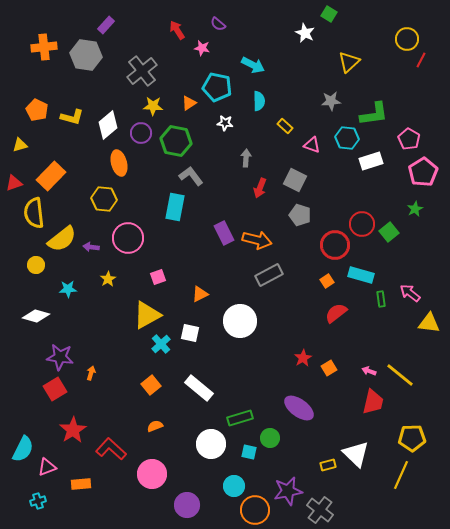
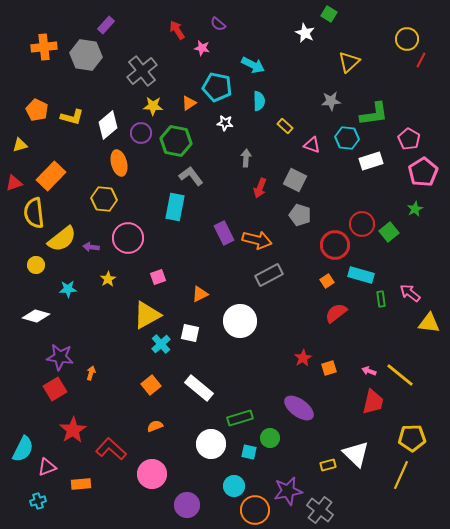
orange square at (329, 368): rotated 14 degrees clockwise
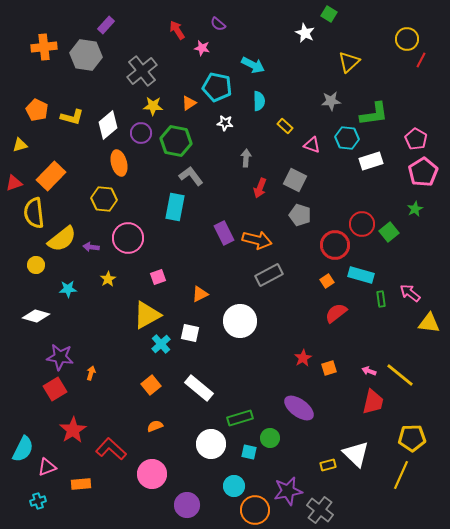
pink pentagon at (409, 139): moved 7 px right
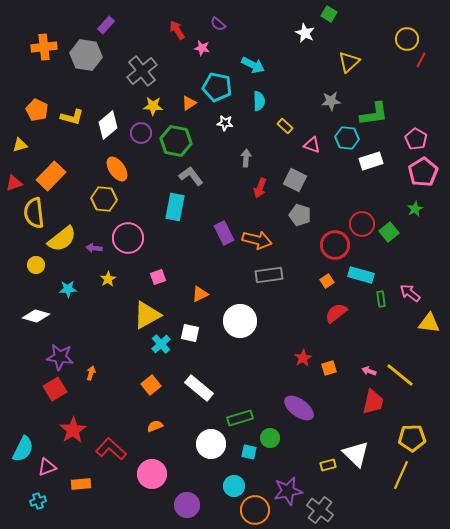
orange ellipse at (119, 163): moved 2 px left, 6 px down; rotated 20 degrees counterclockwise
purple arrow at (91, 247): moved 3 px right, 1 px down
gray rectangle at (269, 275): rotated 20 degrees clockwise
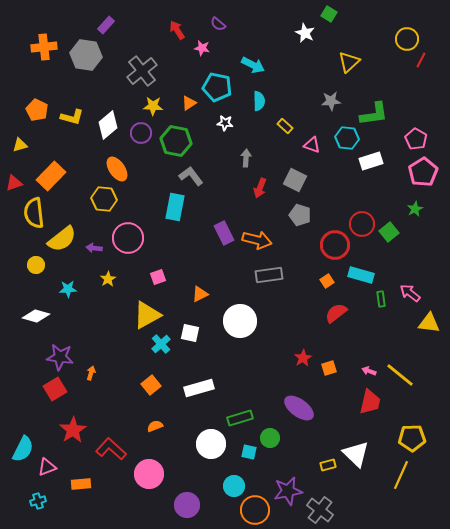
white rectangle at (199, 388): rotated 56 degrees counterclockwise
red trapezoid at (373, 402): moved 3 px left
pink circle at (152, 474): moved 3 px left
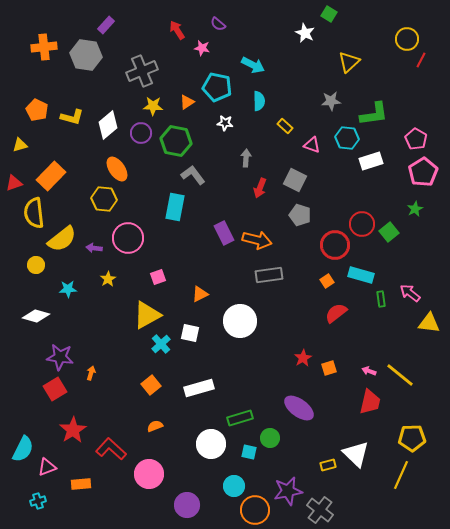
gray cross at (142, 71): rotated 16 degrees clockwise
orange triangle at (189, 103): moved 2 px left, 1 px up
gray L-shape at (191, 176): moved 2 px right, 1 px up
